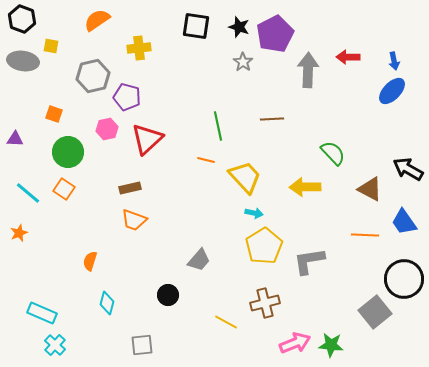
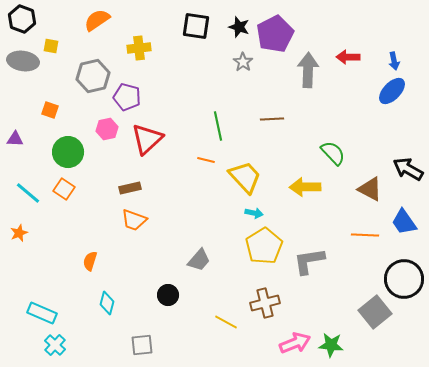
orange square at (54, 114): moved 4 px left, 4 px up
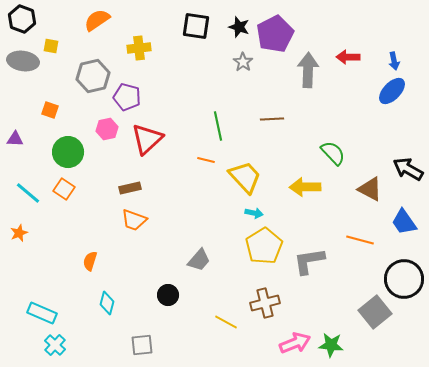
orange line at (365, 235): moved 5 px left, 5 px down; rotated 12 degrees clockwise
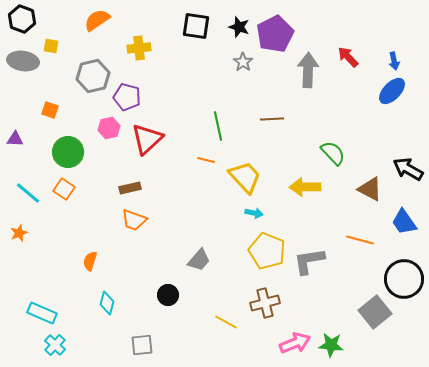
red arrow at (348, 57): rotated 45 degrees clockwise
pink hexagon at (107, 129): moved 2 px right, 1 px up
yellow pentagon at (264, 246): moved 3 px right, 5 px down; rotated 18 degrees counterclockwise
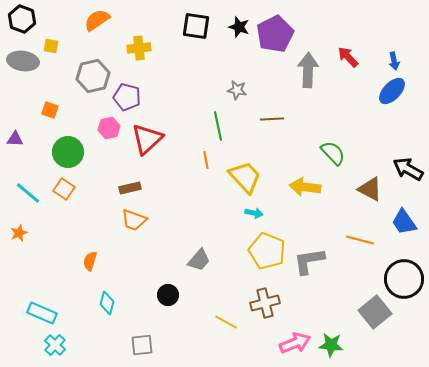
gray star at (243, 62): moved 6 px left, 28 px down; rotated 24 degrees counterclockwise
orange line at (206, 160): rotated 66 degrees clockwise
yellow arrow at (305, 187): rotated 8 degrees clockwise
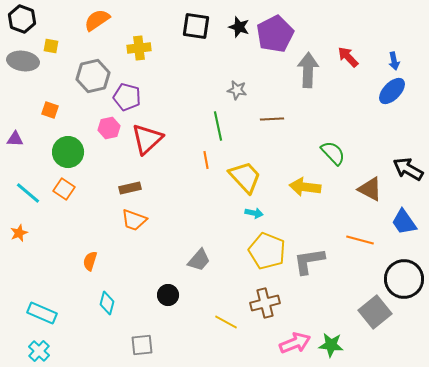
cyan cross at (55, 345): moved 16 px left, 6 px down
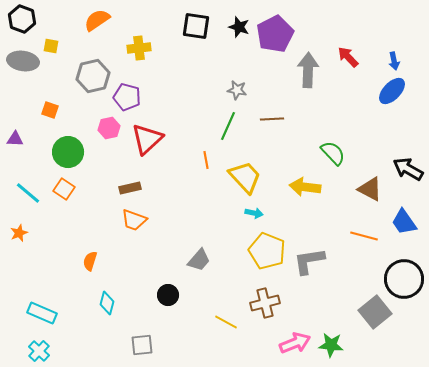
green line at (218, 126): moved 10 px right; rotated 36 degrees clockwise
orange line at (360, 240): moved 4 px right, 4 px up
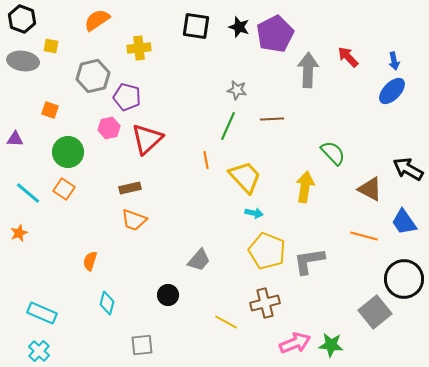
yellow arrow at (305, 187): rotated 92 degrees clockwise
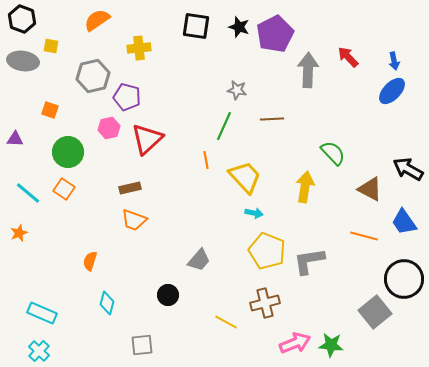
green line at (228, 126): moved 4 px left
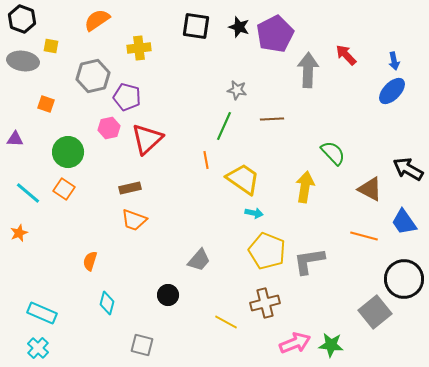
red arrow at (348, 57): moved 2 px left, 2 px up
orange square at (50, 110): moved 4 px left, 6 px up
yellow trapezoid at (245, 177): moved 2 px left, 2 px down; rotated 12 degrees counterclockwise
gray square at (142, 345): rotated 20 degrees clockwise
cyan cross at (39, 351): moved 1 px left, 3 px up
